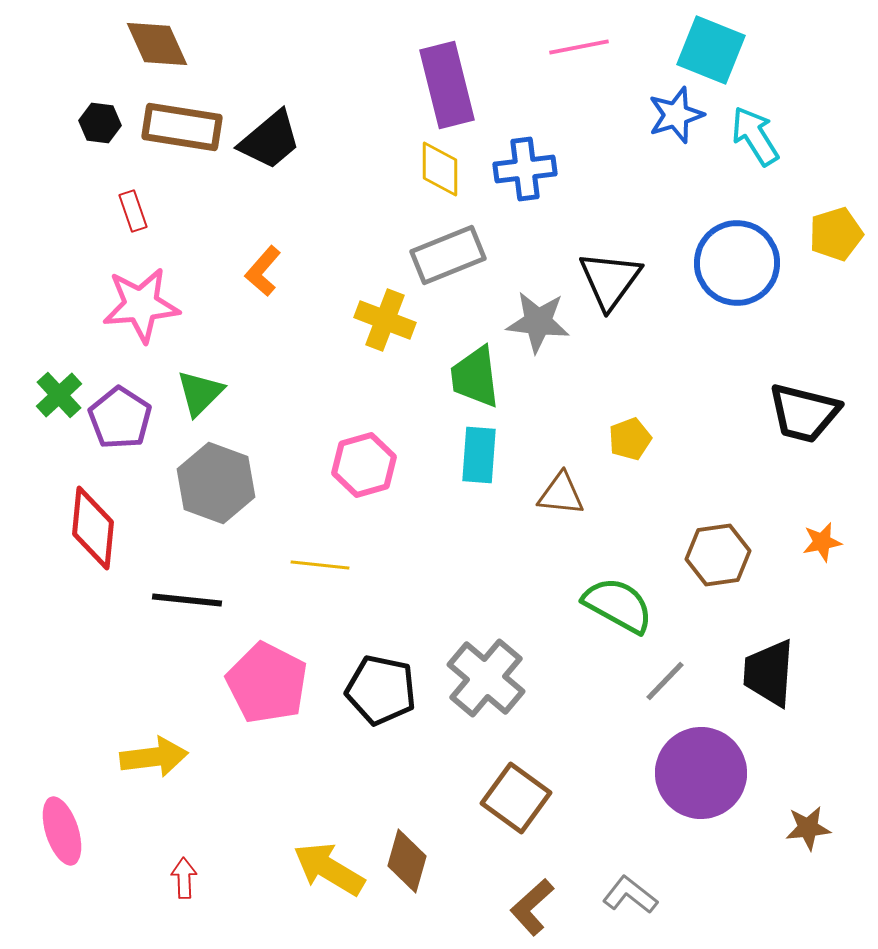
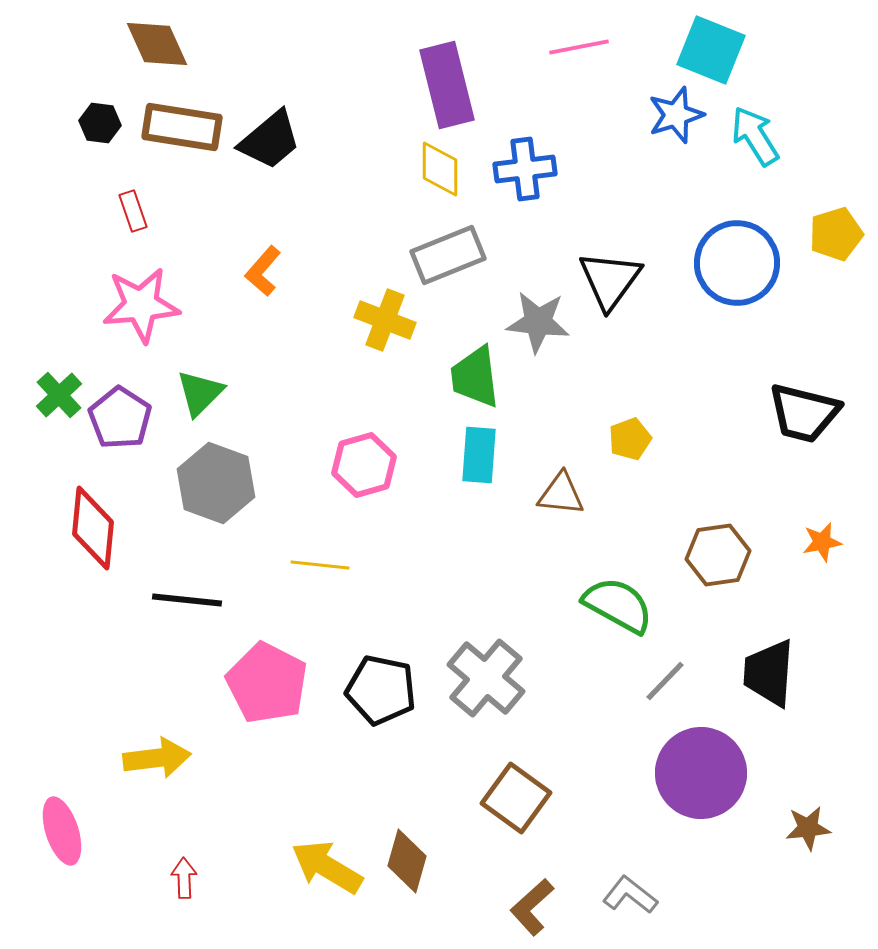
yellow arrow at (154, 757): moved 3 px right, 1 px down
yellow arrow at (329, 869): moved 2 px left, 2 px up
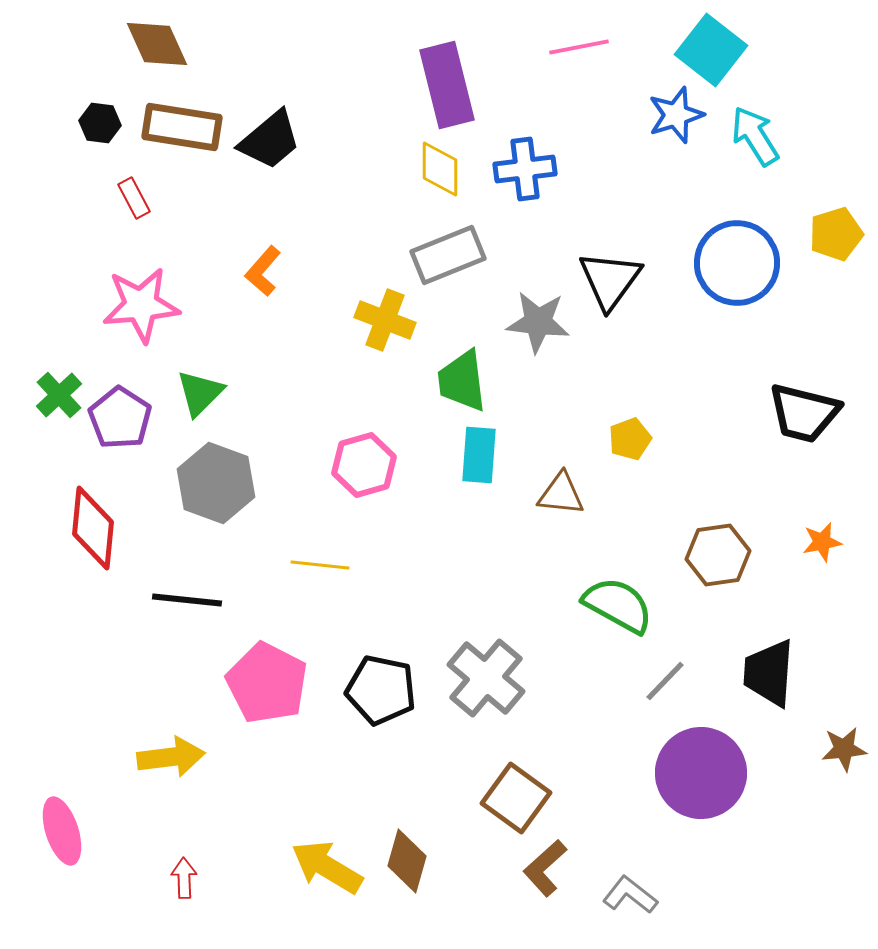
cyan square at (711, 50): rotated 16 degrees clockwise
red rectangle at (133, 211): moved 1 px right, 13 px up; rotated 9 degrees counterclockwise
green trapezoid at (475, 377): moved 13 px left, 4 px down
yellow arrow at (157, 758): moved 14 px right, 1 px up
brown star at (808, 828): moved 36 px right, 79 px up
brown L-shape at (532, 907): moved 13 px right, 39 px up
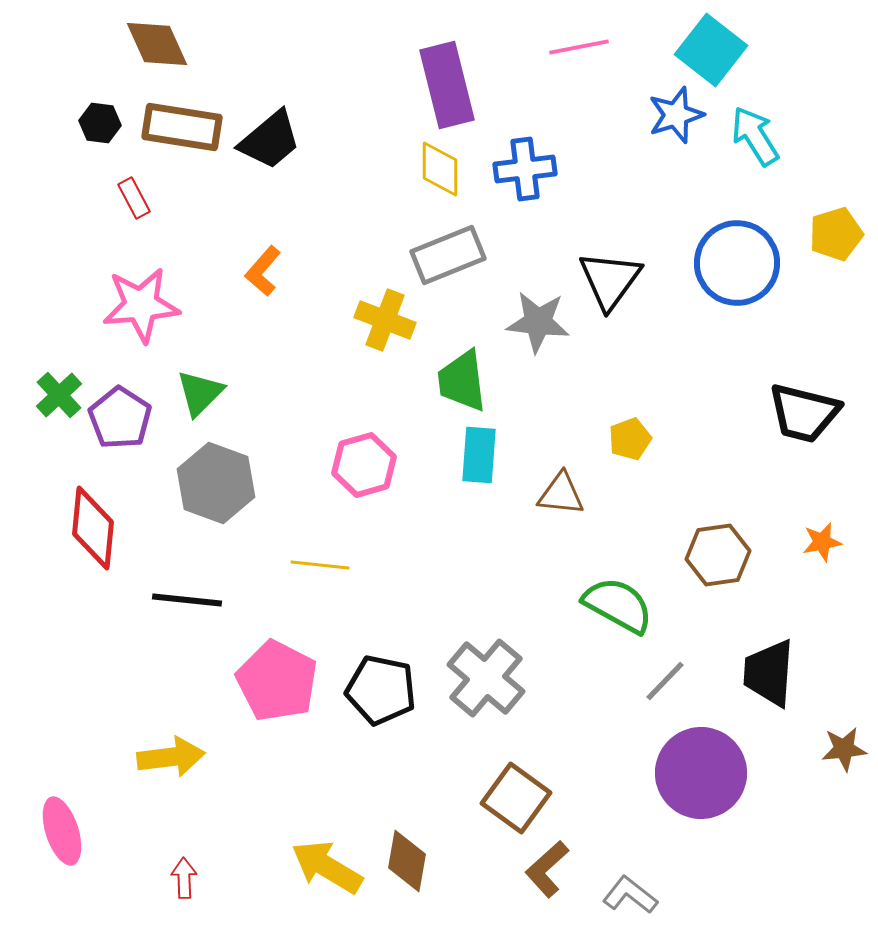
pink pentagon at (267, 683): moved 10 px right, 2 px up
brown diamond at (407, 861): rotated 6 degrees counterclockwise
brown L-shape at (545, 868): moved 2 px right, 1 px down
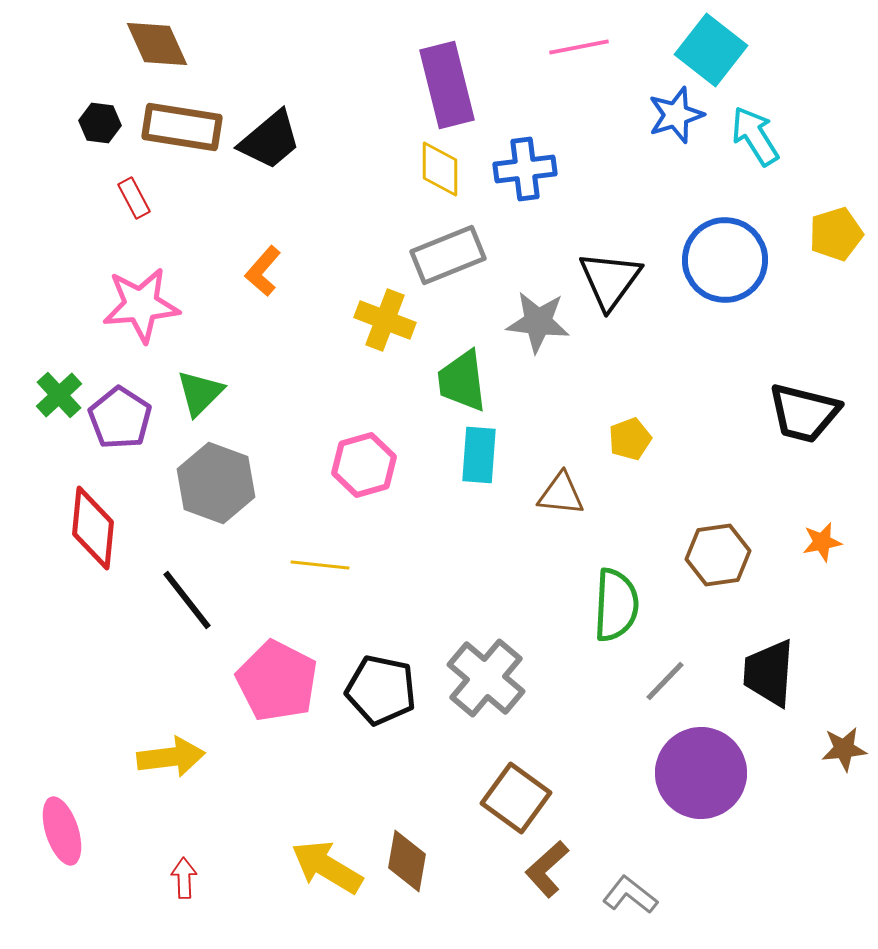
blue circle at (737, 263): moved 12 px left, 3 px up
black line at (187, 600): rotated 46 degrees clockwise
green semicircle at (618, 605): moved 2 px left; rotated 64 degrees clockwise
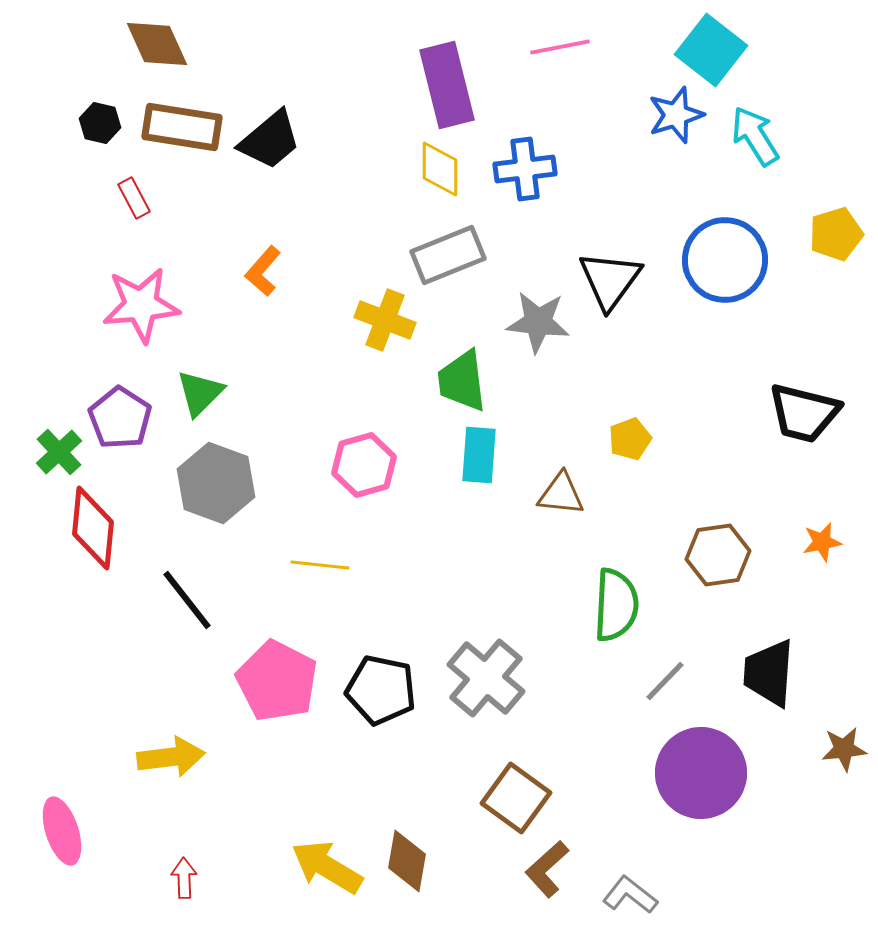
pink line at (579, 47): moved 19 px left
black hexagon at (100, 123): rotated 6 degrees clockwise
green cross at (59, 395): moved 57 px down
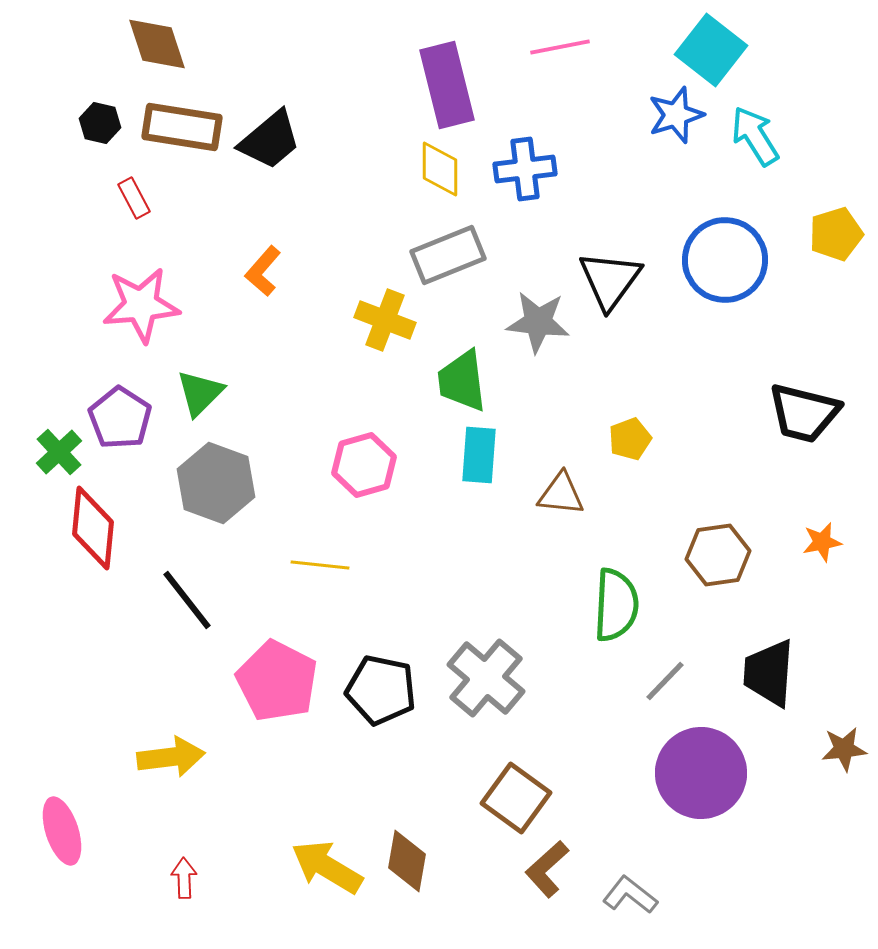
brown diamond at (157, 44): rotated 6 degrees clockwise
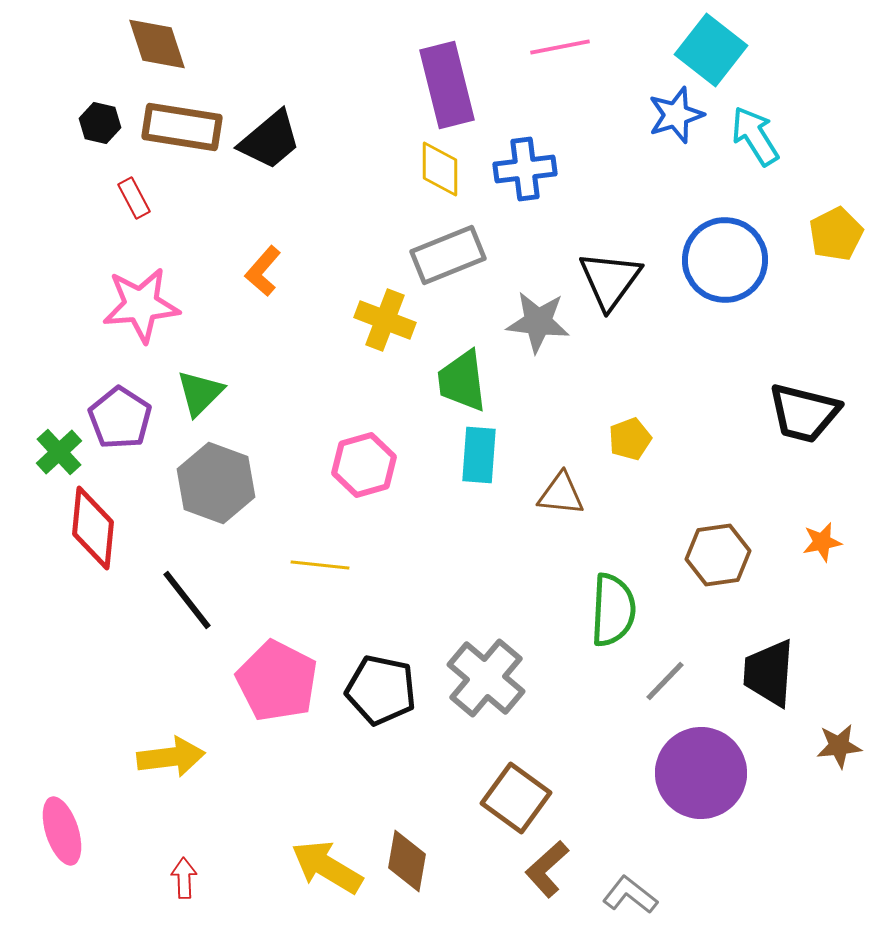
yellow pentagon at (836, 234): rotated 10 degrees counterclockwise
green semicircle at (616, 605): moved 3 px left, 5 px down
brown star at (844, 749): moved 5 px left, 3 px up
